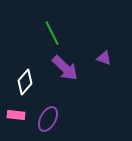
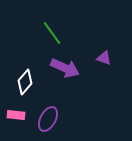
green line: rotated 10 degrees counterclockwise
purple arrow: rotated 20 degrees counterclockwise
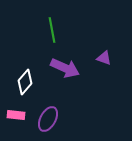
green line: moved 3 px up; rotated 25 degrees clockwise
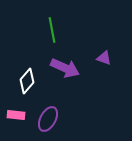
white diamond: moved 2 px right, 1 px up
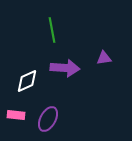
purple triangle: rotated 28 degrees counterclockwise
purple arrow: rotated 20 degrees counterclockwise
white diamond: rotated 25 degrees clockwise
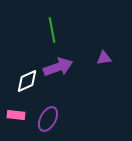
purple arrow: moved 7 px left, 1 px up; rotated 24 degrees counterclockwise
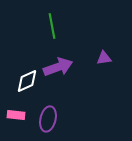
green line: moved 4 px up
purple ellipse: rotated 15 degrees counterclockwise
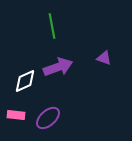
purple triangle: rotated 28 degrees clockwise
white diamond: moved 2 px left
purple ellipse: moved 1 px up; rotated 35 degrees clockwise
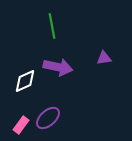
purple triangle: rotated 28 degrees counterclockwise
purple arrow: rotated 32 degrees clockwise
pink rectangle: moved 5 px right, 10 px down; rotated 60 degrees counterclockwise
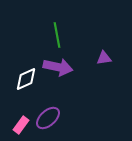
green line: moved 5 px right, 9 px down
white diamond: moved 1 px right, 2 px up
